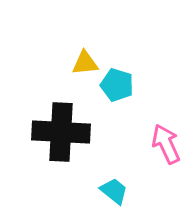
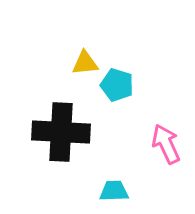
cyan trapezoid: rotated 40 degrees counterclockwise
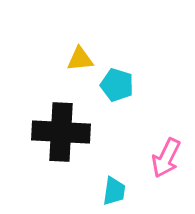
yellow triangle: moved 5 px left, 4 px up
pink arrow: moved 14 px down; rotated 129 degrees counterclockwise
cyan trapezoid: rotated 100 degrees clockwise
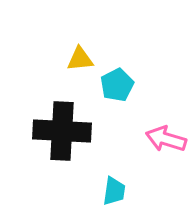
cyan pentagon: rotated 28 degrees clockwise
black cross: moved 1 px right, 1 px up
pink arrow: moved 19 px up; rotated 81 degrees clockwise
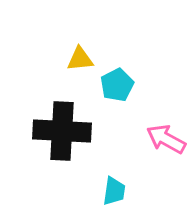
pink arrow: rotated 12 degrees clockwise
